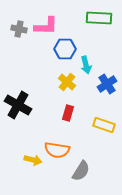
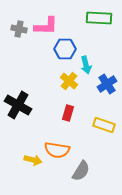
yellow cross: moved 2 px right, 1 px up
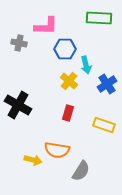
gray cross: moved 14 px down
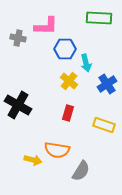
gray cross: moved 1 px left, 5 px up
cyan arrow: moved 2 px up
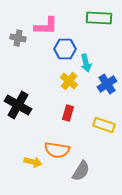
yellow arrow: moved 2 px down
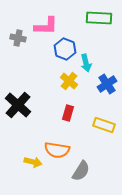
blue hexagon: rotated 20 degrees clockwise
black cross: rotated 12 degrees clockwise
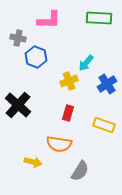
pink L-shape: moved 3 px right, 6 px up
blue hexagon: moved 29 px left, 8 px down
cyan arrow: rotated 54 degrees clockwise
yellow cross: rotated 30 degrees clockwise
orange semicircle: moved 2 px right, 6 px up
gray semicircle: moved 1 px left
